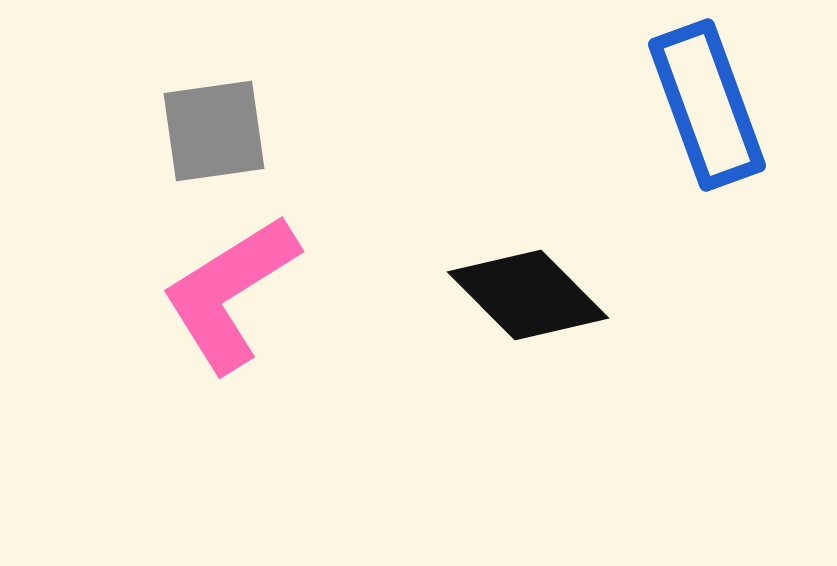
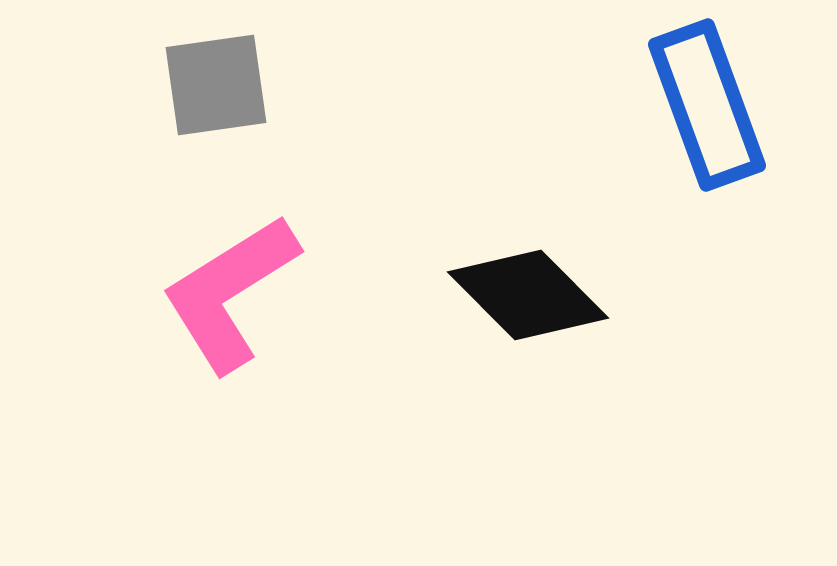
gray square: moved 2 px right, 46 px up
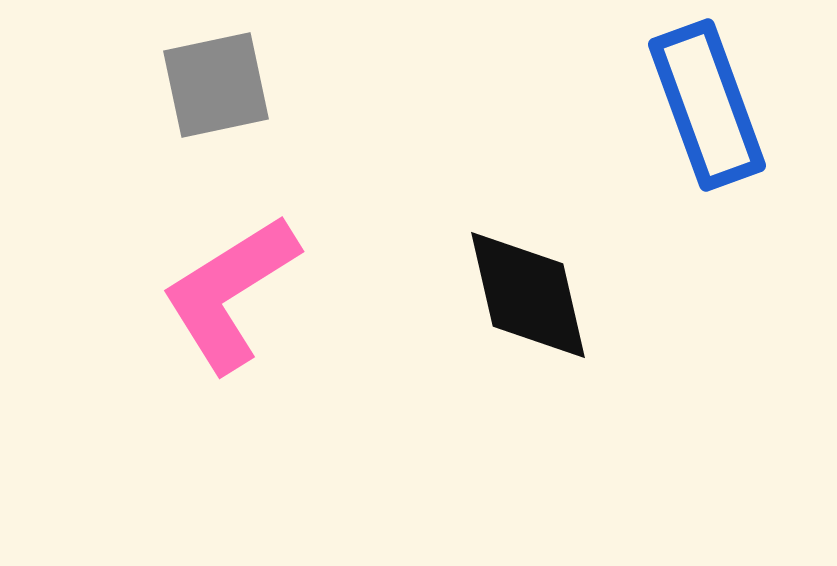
gray square: rotated 4 degrees counterclockwise
black diamond: rotated 32 degrees clockwise
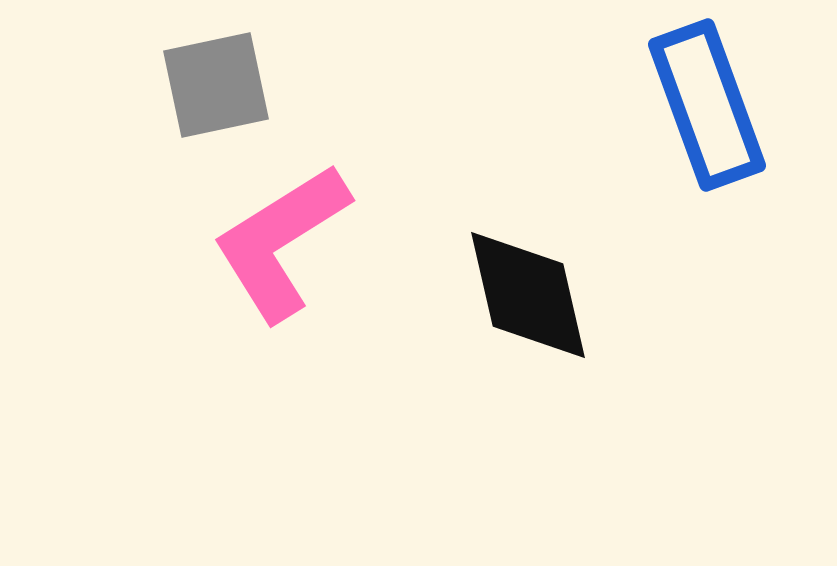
pink L-shape: moved 51 px right, 51 px up
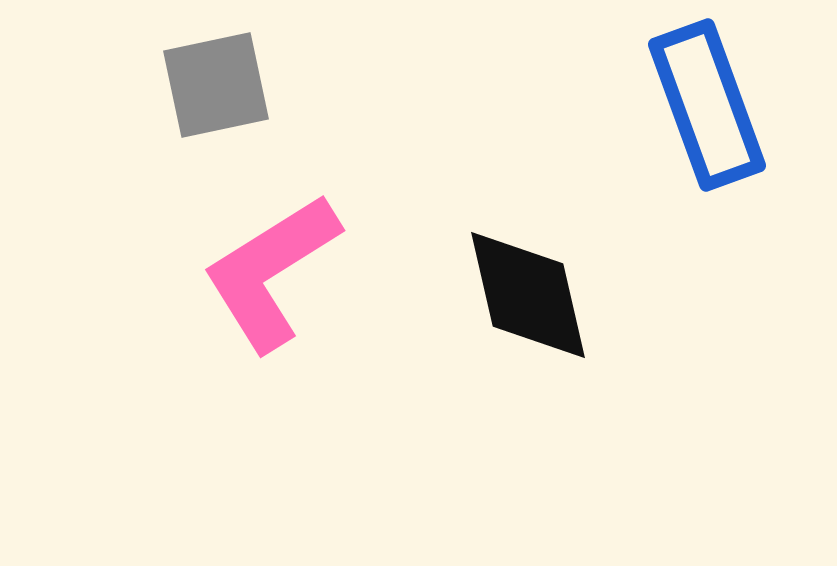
pink L-shape: moved 10 px left, 30 px down
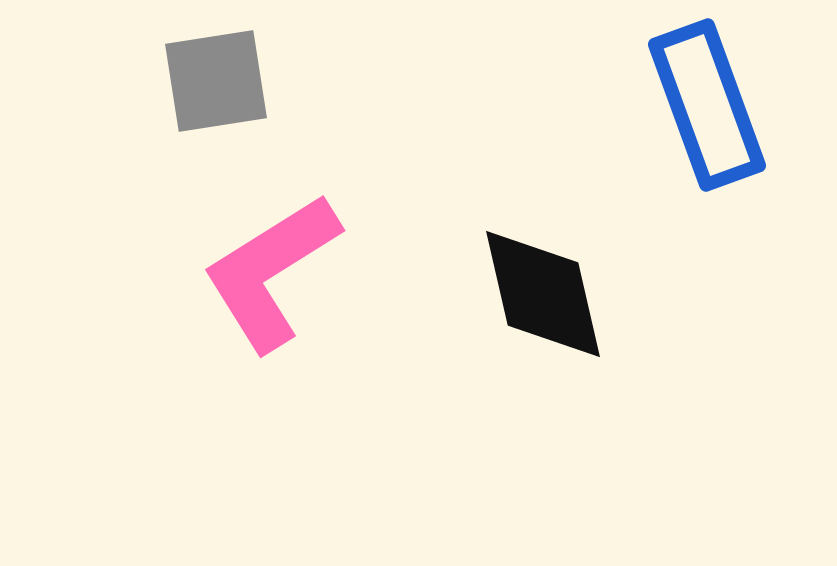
gray square: moved 4 px up; rotated 3 degrees clockwise
black diamond: moved 15 px right, 1 px up
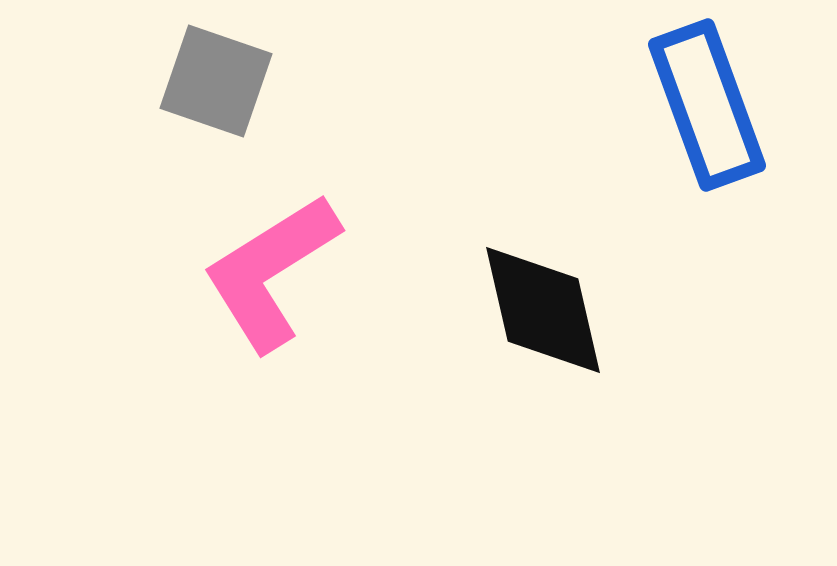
gray square: rotated 28 degrees clockwise
black diamond: moved 16 px down
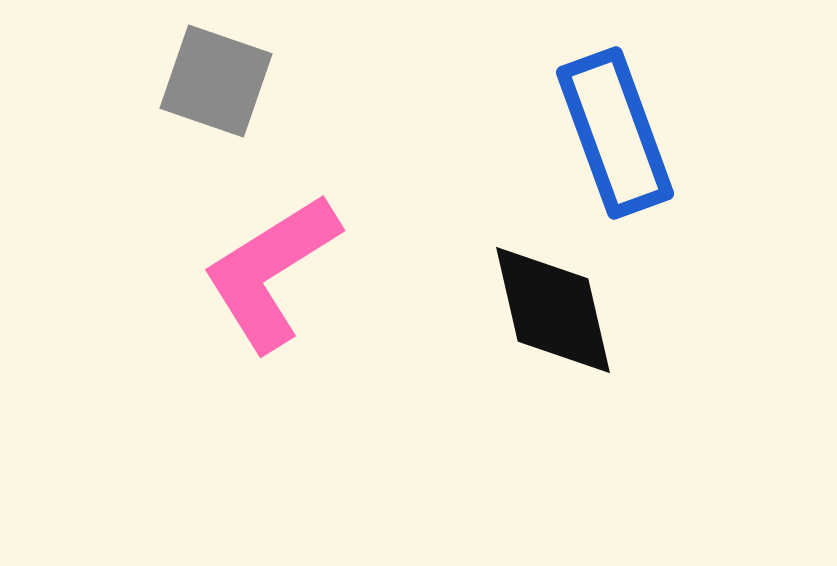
blue rectangle: moved 92 px left, 28 px down
black diamond: moved 10 px right
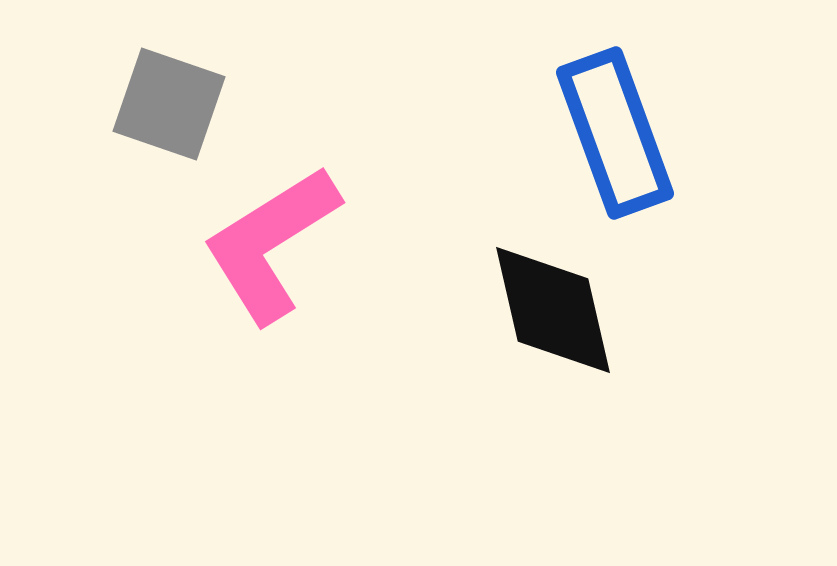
gray square: moved 47 px left, 23 px down
pink L-shape: moved 28 px up
